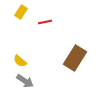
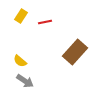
yellow rectangle: moved 4 px down
brown rectangle: moved 6 px up; rotated 10 degrees clockwise
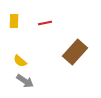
yellow rectangle: moved 7 px left, 5 px down; rotated 32 degrees counterclockwise
red line: moved 1 px down
